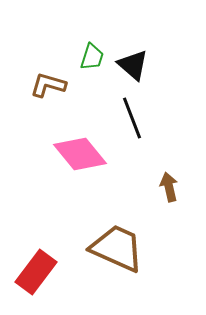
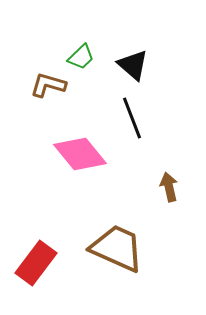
green trapezoid: moved 11 px left; rotated 28 degrees clockwise
red rectangle: moved 9 px up
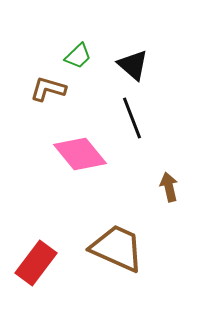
green trapezoid: moved 3 px left, 1 px up
brown L-shape: moved 4 px down
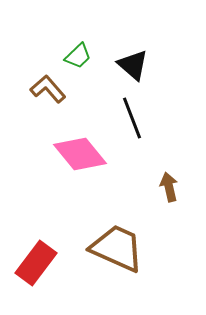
brown L-shape: rotated 33 degrees clockwise
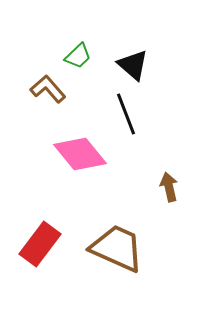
black line: moved 6 px left, 4 px up
red rectangle: moved 4 px right, 19 px up
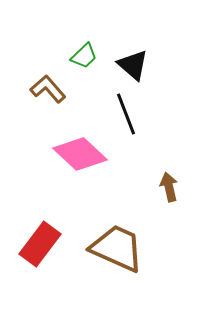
green trapezoid: moved 6 px right
pink diamond: rotated 8 degrees counterclockwise
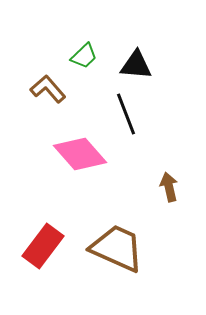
black triangle: moved 3 px right; rotated 36 degrees counterclockwise
pink diamond: rotated 6 degrees clockwise
red rectangle: moved 3 px right, 2 px down
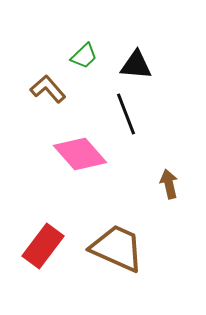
brown arrow: moved 3 px up
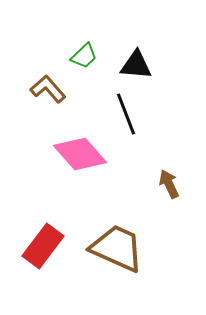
brown arrow: rotated 12 degrees counterclockwise
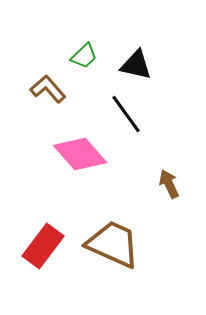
black triangle: rotated 8 degrees clockwise
black line: rotated 15 degrees counterclockwise
brown trapezoid: moved 4 px left, 4 px up
